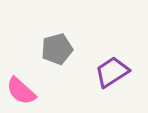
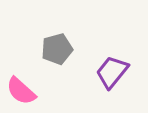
purple trapezoid: rotated 18 degrees counterclockwise
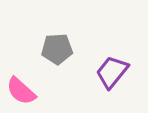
gray pentagon: rotated 12 degrees clockwise
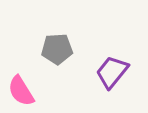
pink semicircle: rotated 16 degrees clockwise
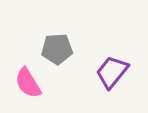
pink semicircle: moved 7 px right, 8 px up
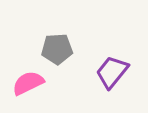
pink semicircle: rotated 96 degrees clockwise
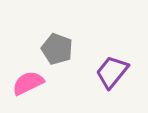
gray pentagon: rotated 24 degrees clockwise
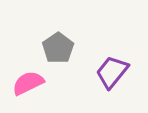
gray pentagon: moved 1 px right, 1 px up; rotated 16 degrees clockwise
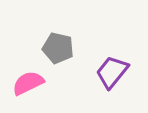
gray pentagon: rotated 24 degrees counterclockwise
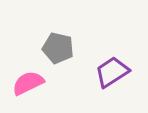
purple trapezoid: rotated 18 degrees clockwise
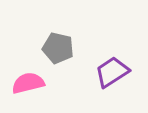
pink semicircle: rotated 12 degrees clockwise
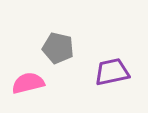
purple trapezoid: rotated 21 degrees clockwise
